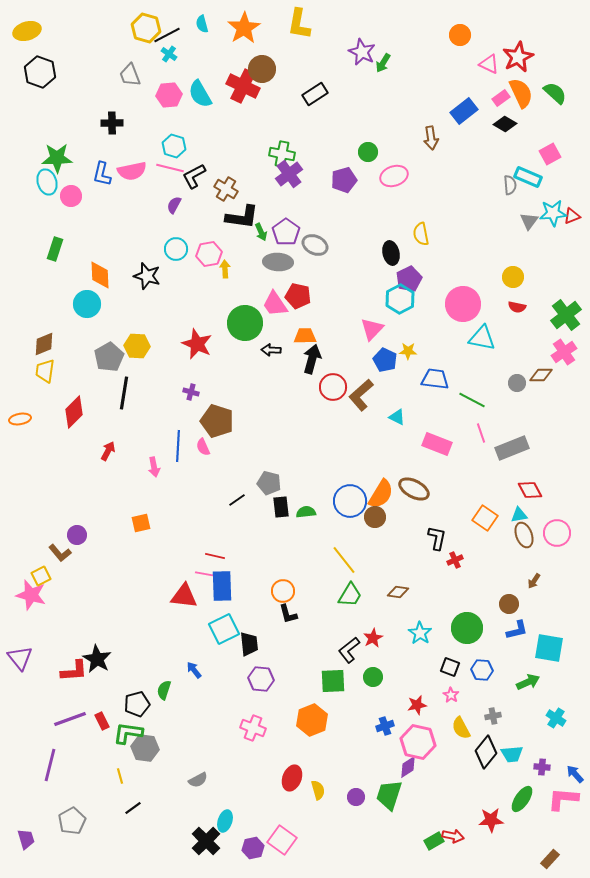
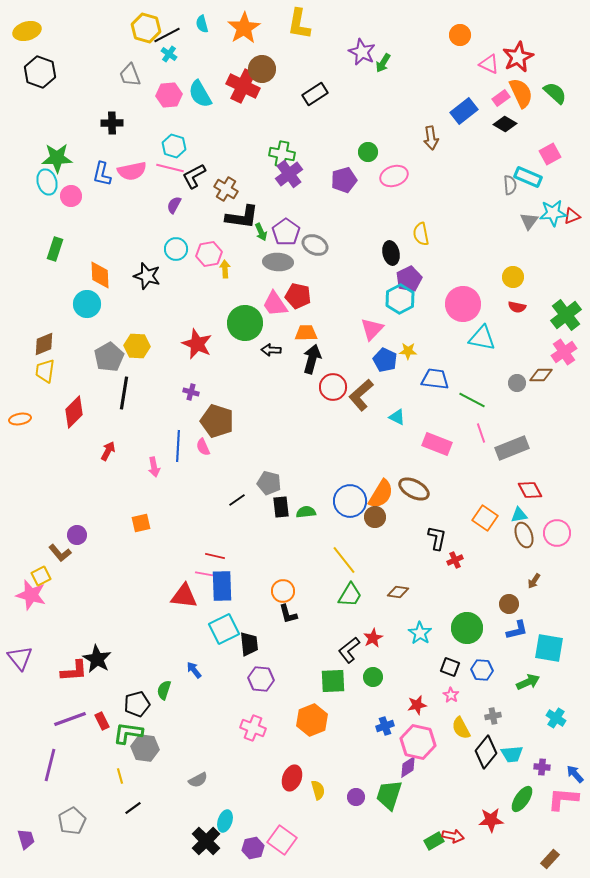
orange trapezoid at (305, 336): moved 1 px right, 3 px up
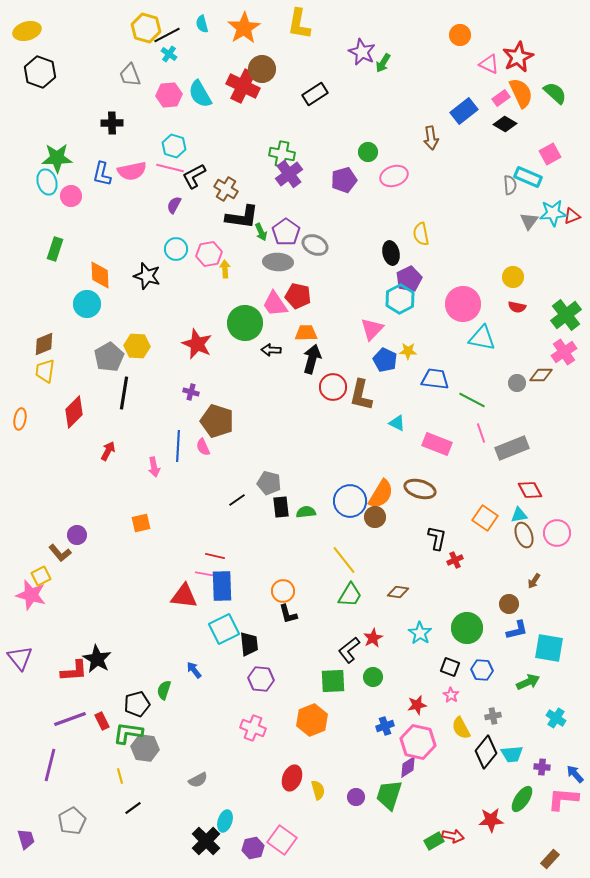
brown L-shape at (361, 395): rotated 36 degrees counterclockwise
cyan triangle at (397, 417): moved 6 px down
orange ellipse at (20, 419): rotated 70 degrees counterclockwise
brown ellipse at (414, 489): moved 6 px right; rotated 12 degrees counterclockwise
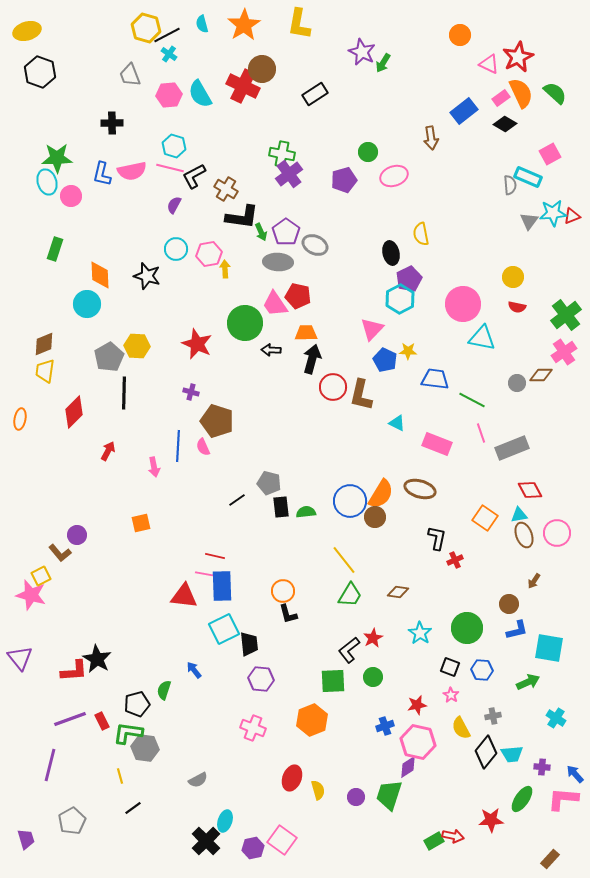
orange star at (244, 28): moved 3 px up
black line at (124, 393): rotated 8 degrees counterclockwise
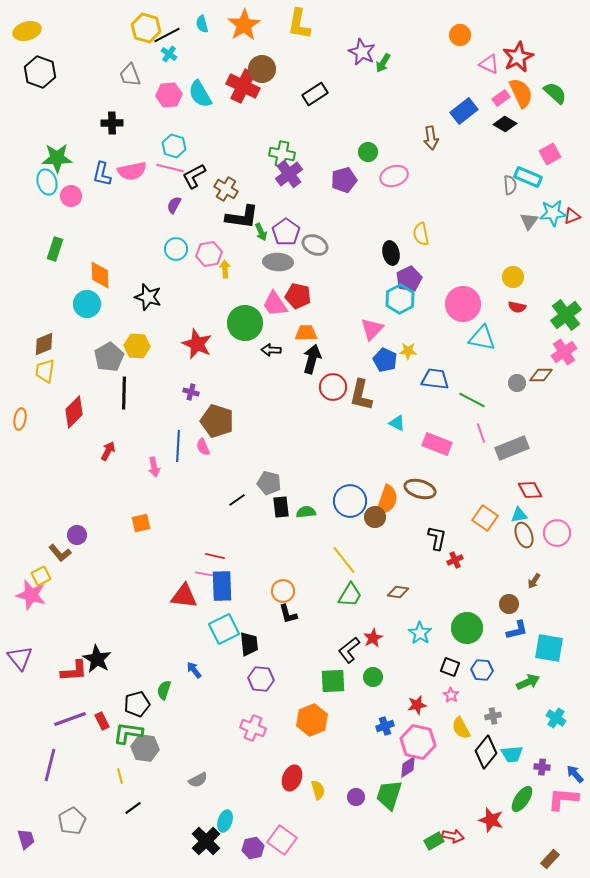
black star at (147, 276): moved 1 px right, 21 px down
orange semicircle at (381, 494): moved 6 px right, 6 px down; rotated 12 degrees counterclockwise
red star at (491, 820): rotated 20 degrees clockwise
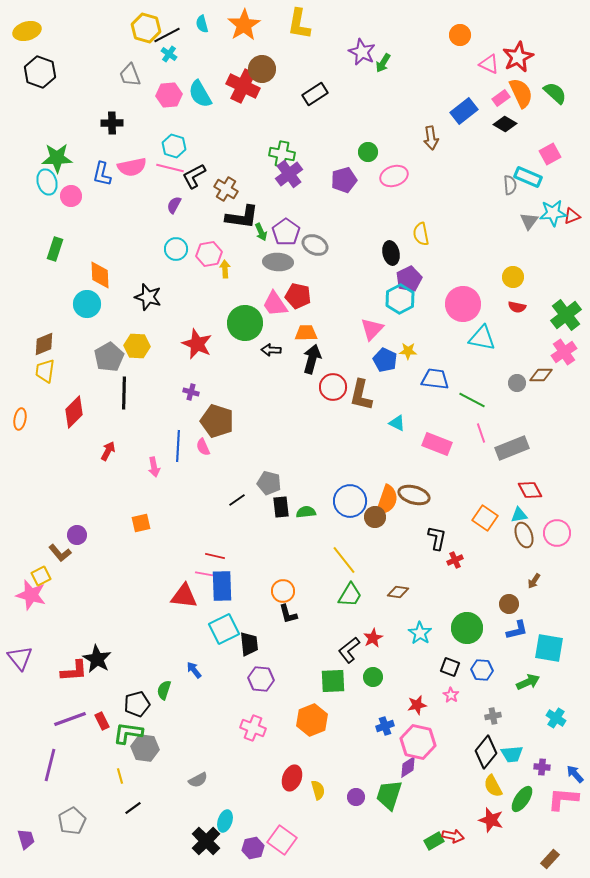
pink semicircle at (132, 171): moved 4 px up
brown ellipse at (420, 489): moved 6 px left, 6 px down
yellow semicircle at (461, 728): moved 32 px right, 58 px down
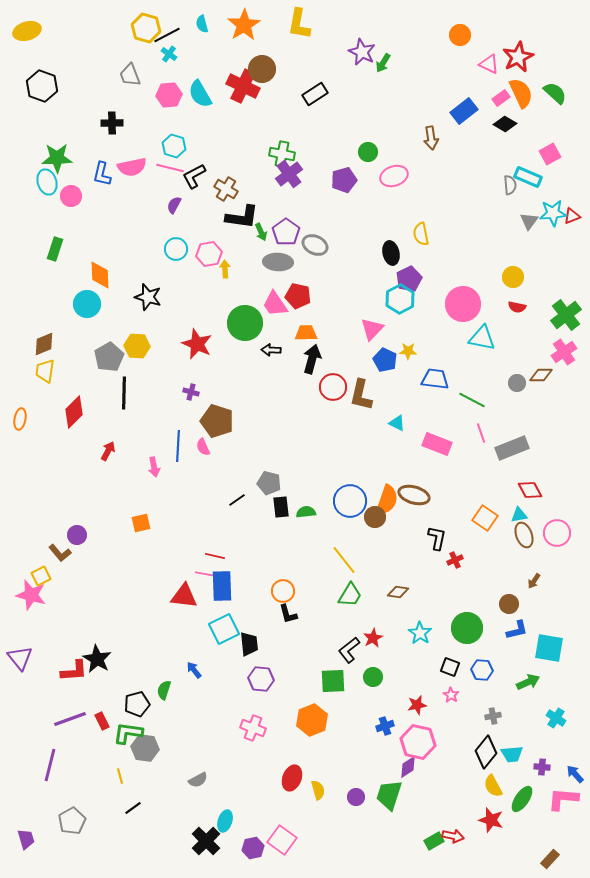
black hexagon at (40, 72): moved 2 px right, 14 px down
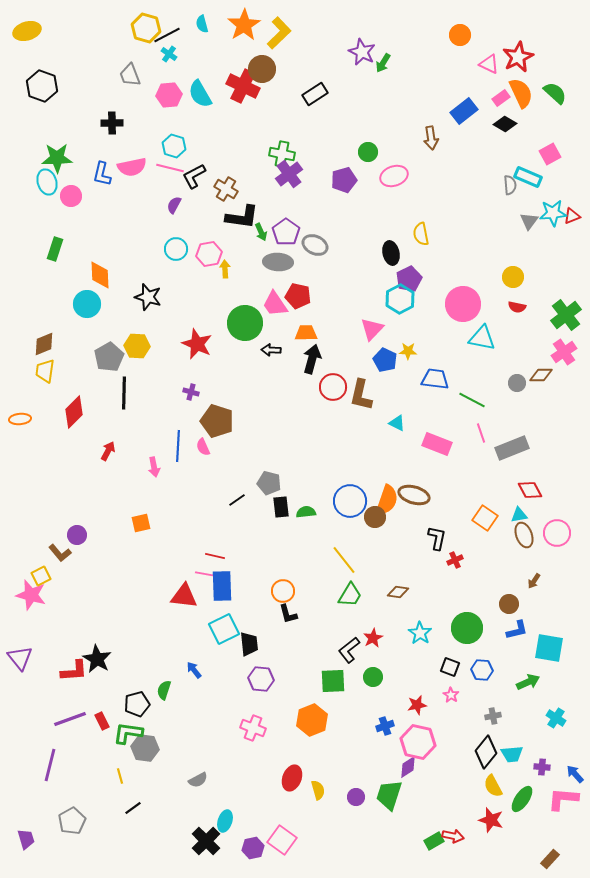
yellow L-shape at (299, 24): moved 20 px left, 9 px down; rotated 144 degrees counterclockwise
orange ellipse at (20, 419): rotated 75 degrees clockwise
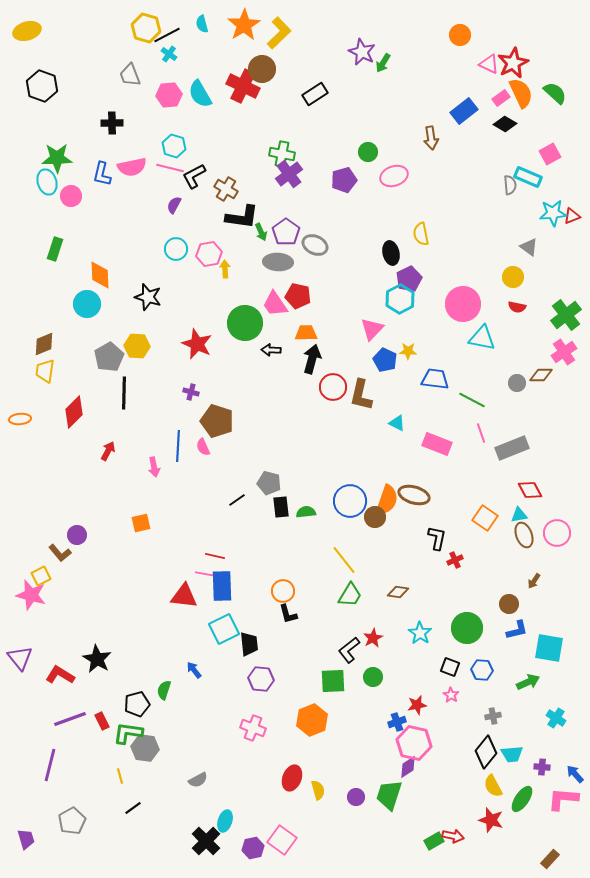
red star at (518, 57): moved 5 px left, 6 px down
gray triangle at (529, 221): moved 26 px down; rotated 30 degrees counterclockwise
red L-shape at (74, 671): moved 14 px left, 4 px down; rotated 144 degrees counterclockwise
blue cross at (385, 726): moved 12 px right, 4 px up
pink hexagon at (418, 742): moved 4 px left, 1 px down
